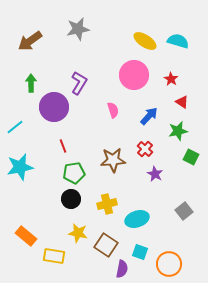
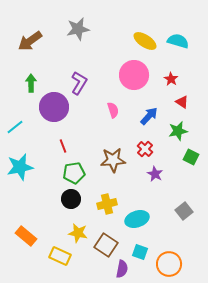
yellow rectangle: moved 6 px right; rotated 15 degrees clockwise
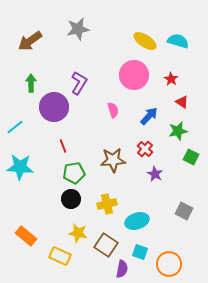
cyan star: rotated 16 degrees clockwise
gray square: rotated 24 degrees counterclockwise
cyan ellipse: moved 2 px down
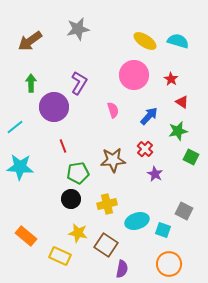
green pentagon: moved 4 px right
cyan square: moved 23 px right, 22 px up
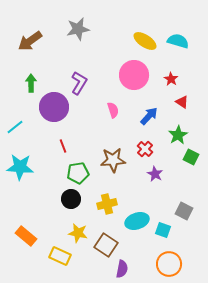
green star: moved 4 px down; rotated 18 degrees counterclockwise
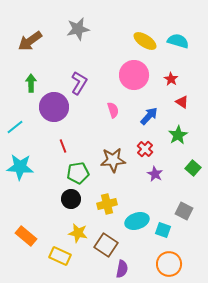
green square: moved 2 px right, 11 px down; rotated 14 degrees clockwise
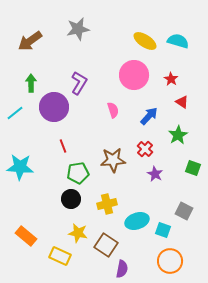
cyan line: moved 14 px up
green square: rotated 21 degrees counterclockwise
orange circle: moved 1 px right, 3 px up
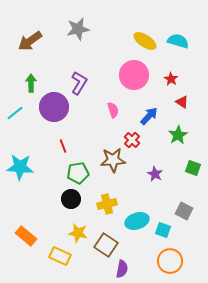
red cross: moved 13 px left, 9 px up
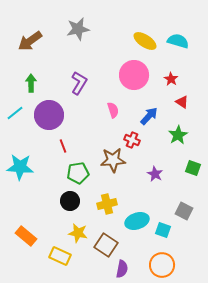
purple circle: moved 5 px left, 8 px down
red cross: rotated 21 degrees counterclockwise
black circle: moved 1 px left, 2 px down
orange circle: moved 8 px left, 4 px down
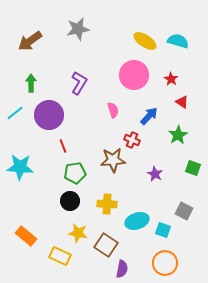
green pentagon: moved 3 px left
yellow cross: rotated 18 degrees clockwise
orange circle: moved 3 px right, 2 px up
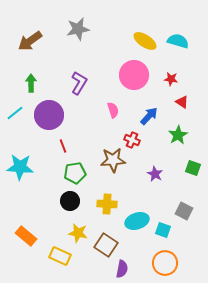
red star: rotated 24 degrees counterclockwise
